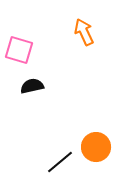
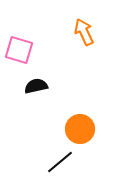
black semicircle: moved 4 px right
orange circle: moved 16 px left, 18 px up
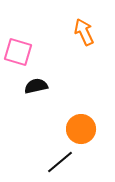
pink square: moved 1 px left, 2 px down
orange circle: moved 1 px right
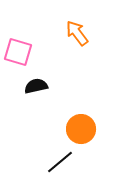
orange arrow: moved 7 px left, 1 px down; rotated 12 degrees counterclockwise
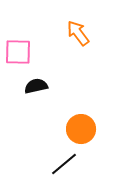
orange arrow: moved 1 px right
pink square: rotated 16 degrees counterclockwise
black line: moved 4 px right, 2 px down
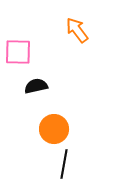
orange arrow: moved 1 px left, 3 px up
orange circle: moved 27 px left
black line: rotated 40 degrees counterclockwise
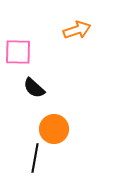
orange arrow: rotated 108 degrees clockwise
black semicircle: moved 2 px left, 2 px down; rotated 125 degrees counterclockwise
black line: moved 29 px left, 6 px up
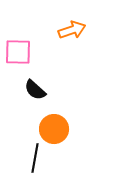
orange arrow: moved 5 px left
black semicircle: moved 1 px right, 2 px down
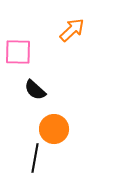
orange arrow: rotated 24 degrees counterclockwise
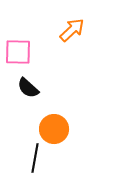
black semicircle: moved 7 px left, 2 px up
